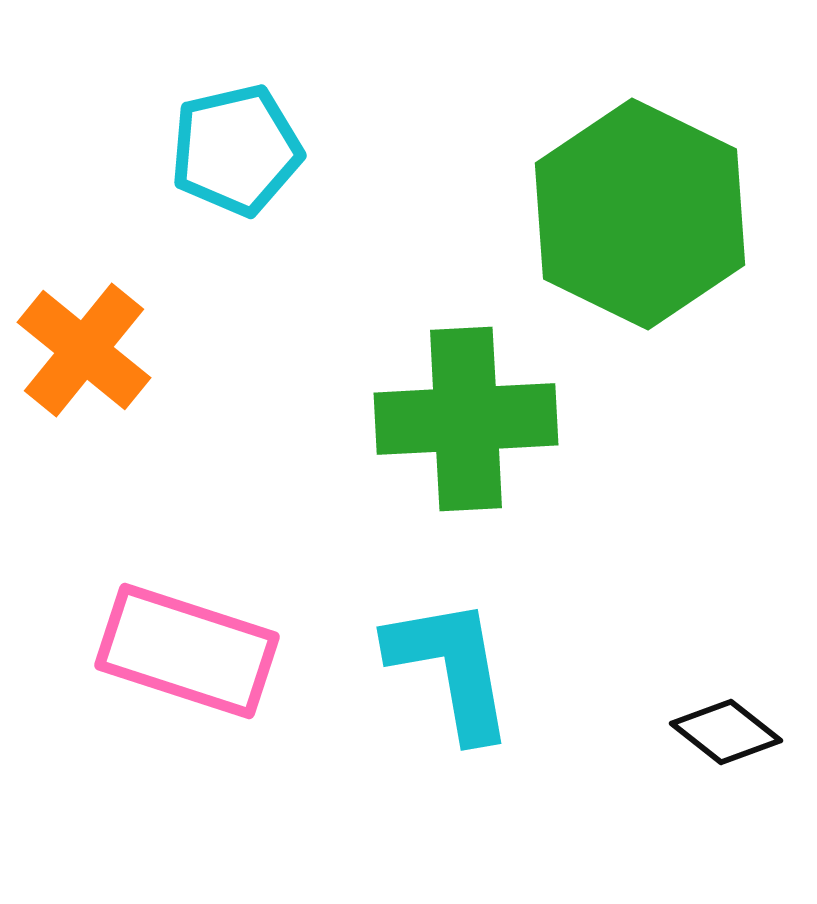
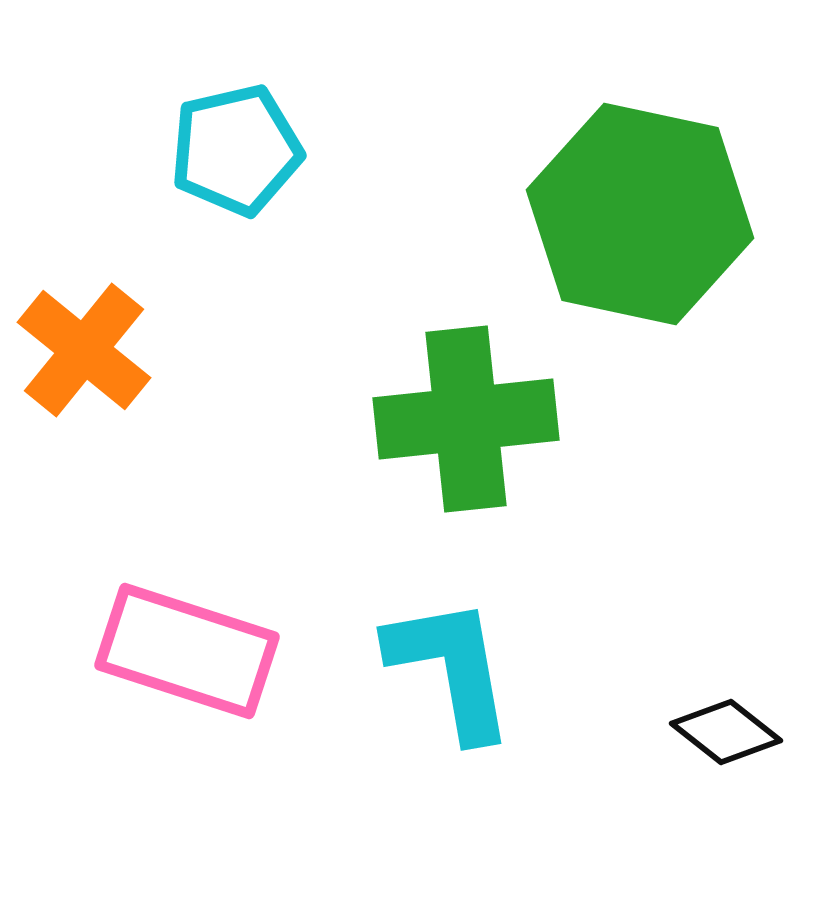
green hexagon: rotated 14 degrees counterclockwise
green cross: rotated 3 degrees counterclockwise
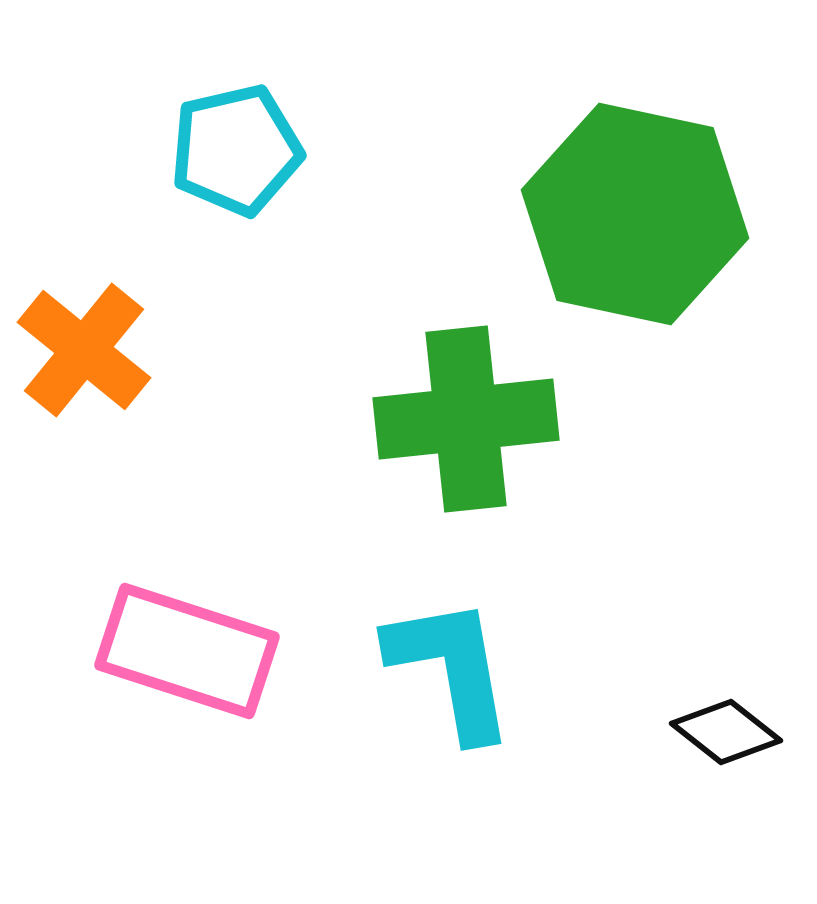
green hexagon: moved 5 px left
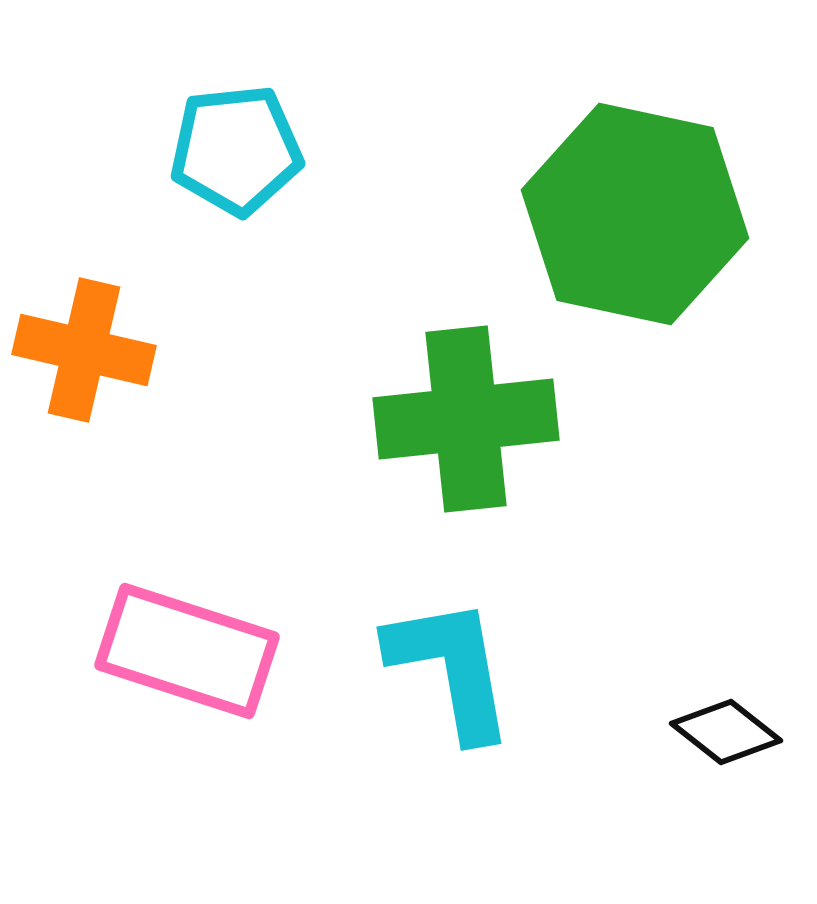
cyan pentagon: rotated 7 degrees clockwise
orange cross: rotated 26 degrees counterclockwise
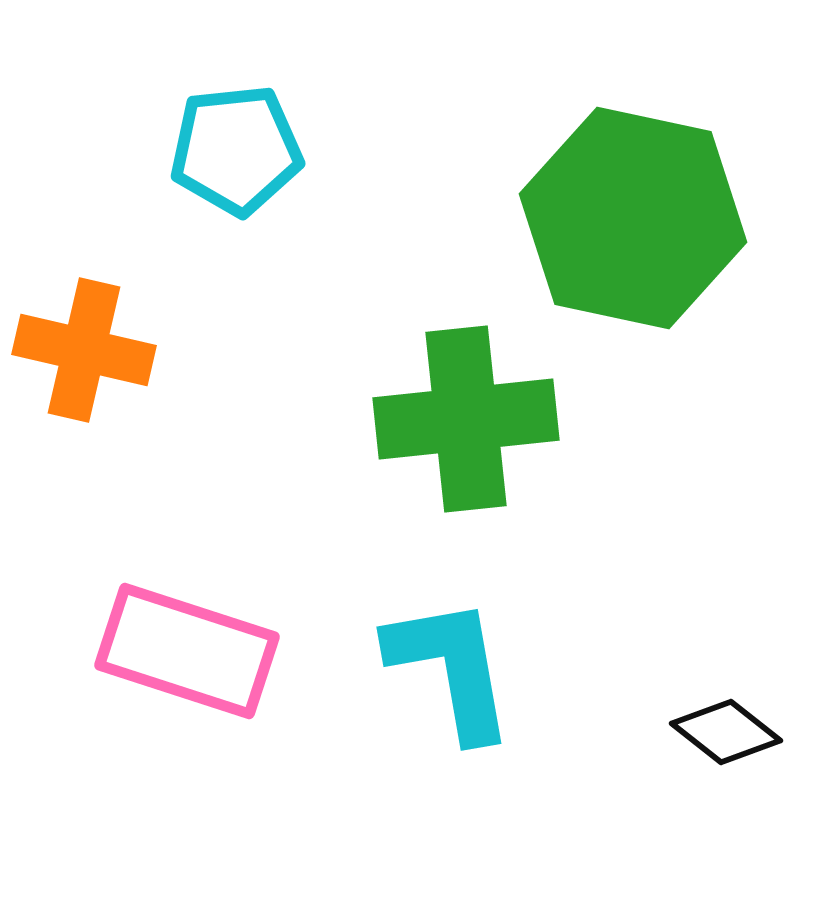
green hexagon: moved 2 px left, 4 px down
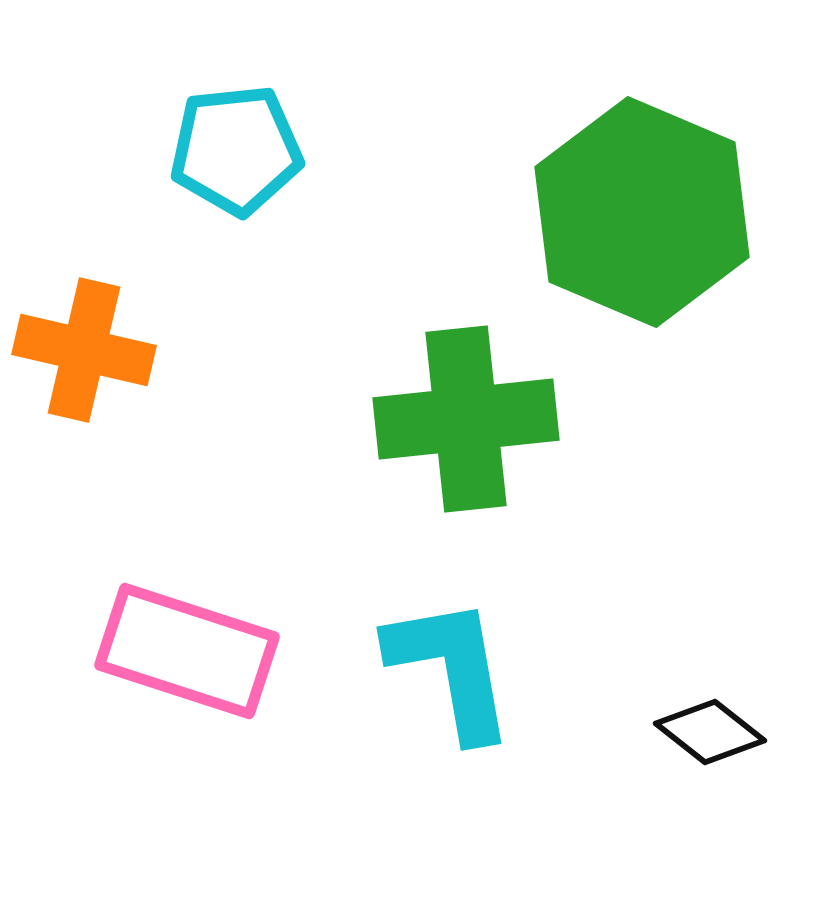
green hexagon: moved 9 px right, 6 px up; rotated 11 degrees clockwise
black diamond: moved 16 px left
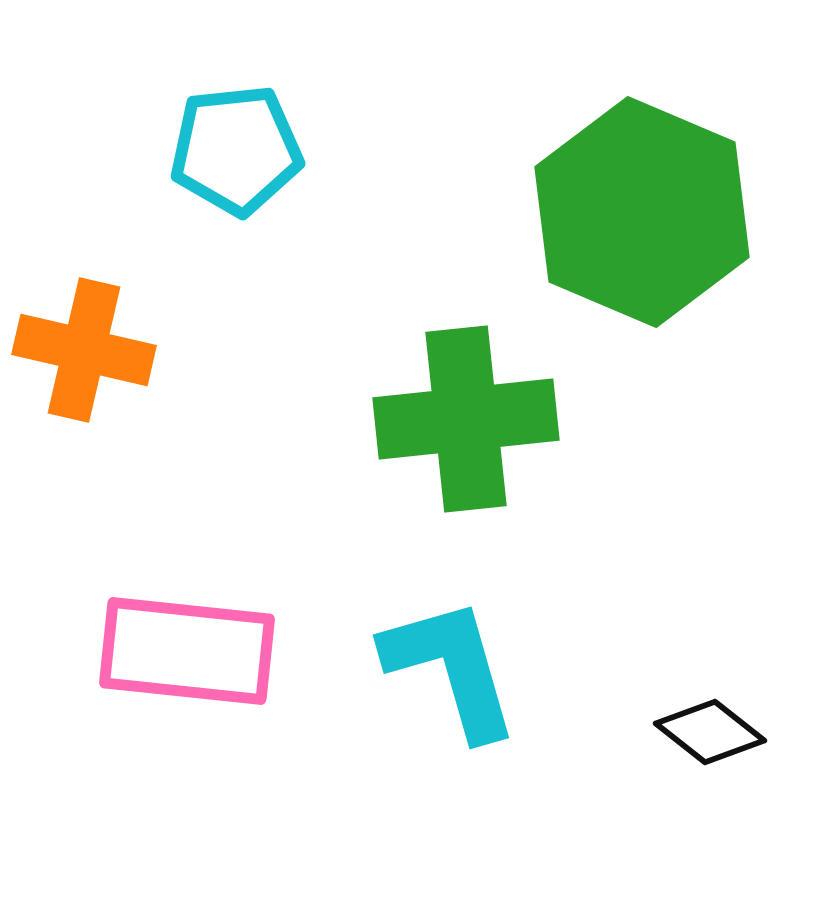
pink rectangle: rotated 12 degrees counterclockwise
cyan L-shape: rotated 6 degrees counterclockwise
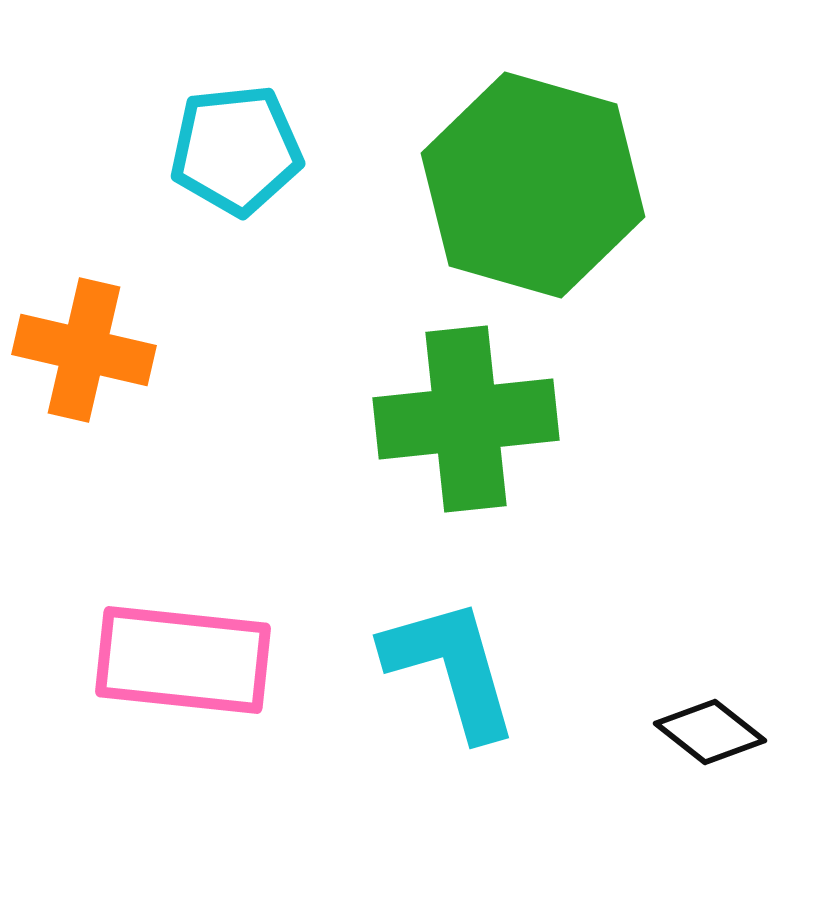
green hexagon: moved 109 px left, 27 px up; rotated 7 degrees counterclockwise
pink rectangle: moved 4 px left, 9 px down
